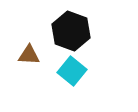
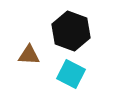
cyan square: moved 1 px left, 3 px down; rotated 12 degrees counterclockwise
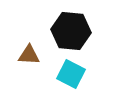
black hexagon: rotated 15 degrees counterclockwise
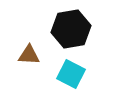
black hexagon: moved 2 px up; rotated 15 degrees counterclockwise
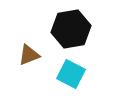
brown triangle: rotated 25 degrees counterclockwise
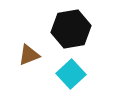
cyan square: rotated 20 degrees clockwise
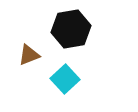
cyan square: moved 6 px left, 5 px down
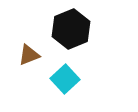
black hexagon: rotated 12 degrees counterclockwise
